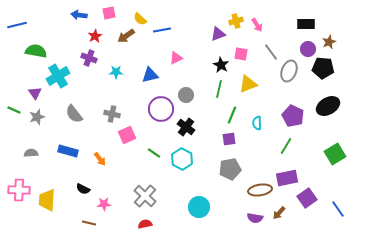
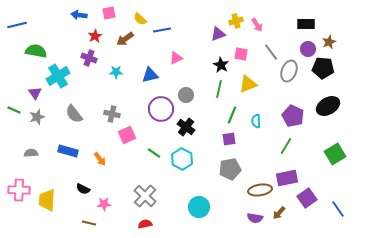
brown arrow at (126, 36): moved 1 px left, 3 px down
cyan semicircle at (257, 123): moved 1 px left, 2 px up
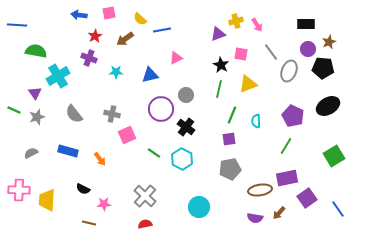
blue line at (17, 25): rotated 18 degrees clockwise
gray semicircle at (31, 153): rotated 24 degrees counterclockwise
green square at (335, 154): moved 1 px left, 2 px down
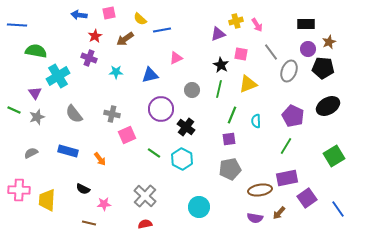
gray circle at (186, 95): moved 6 px right, 5 px up
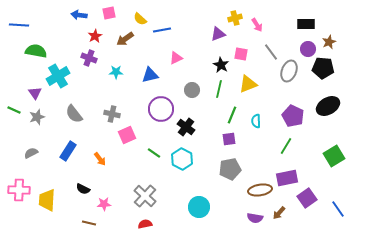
yellow cross at (236, 21): moved 1 px left, 3 px up
blue line at (17, 25): moved 2 px right
blue rectangle at (68, 151): rotated 72 degrees counterclockwise
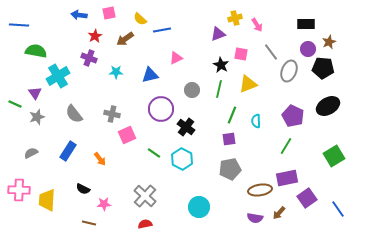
green line at (14, 110): moved 1 px right, 6 px up
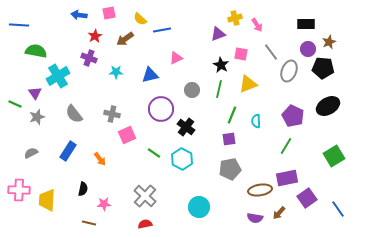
black semicircle at (83, 189): rotated 104 degrees counterclockwise
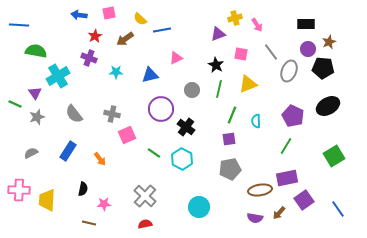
black star at (221, 65): moved 5 px left
purple square at (307, 198): moved 3 px left, 2 px down
